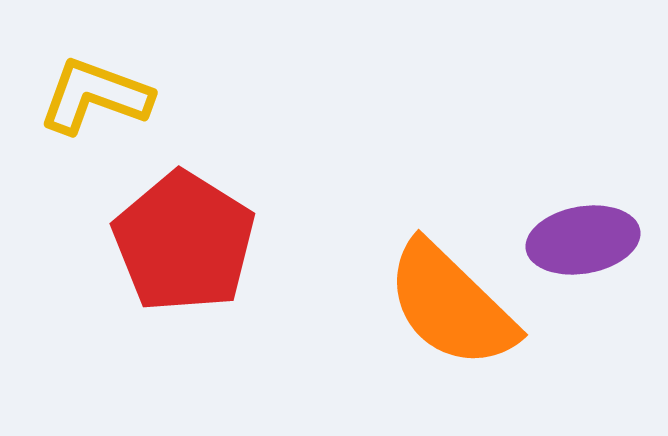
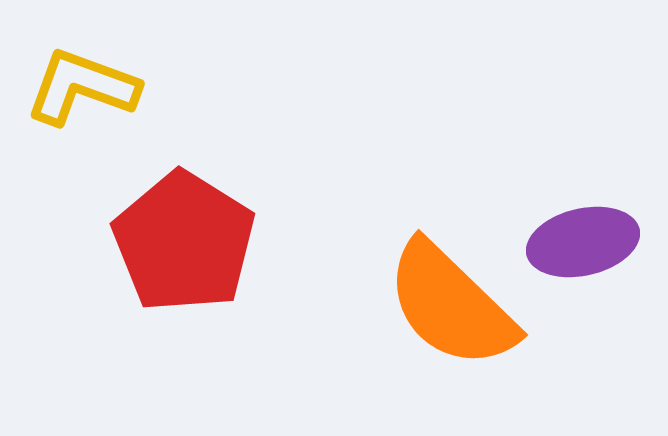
yellow L-shape: moved 13 px left, 9 px up
purple ellipse: moved 2 px down; rotated 3 degrees counterclockwise
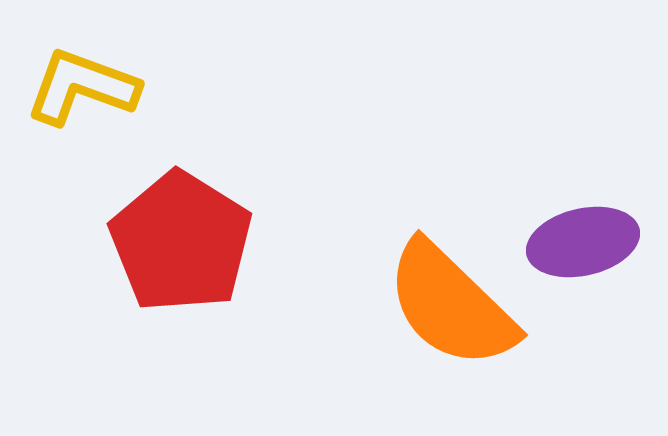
red pentagon: moved 3 px left
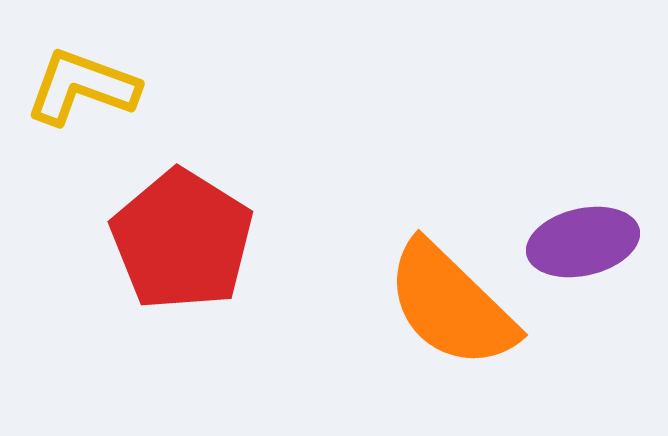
red pentagon: moved 1 px right, 2 px up
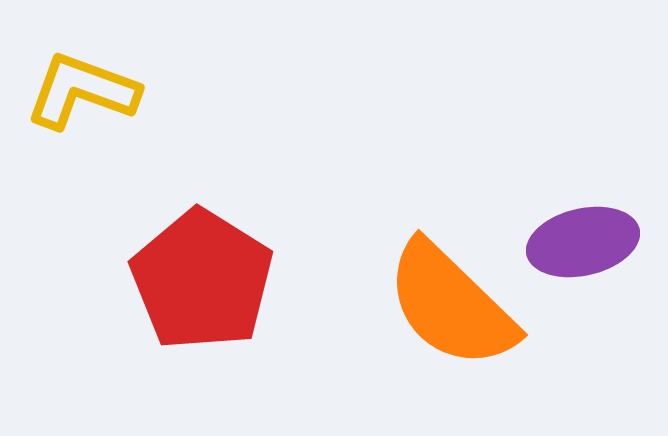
yellow L-shape: moved 4 px down
red pentagon: moved 20 px right, 40 px down
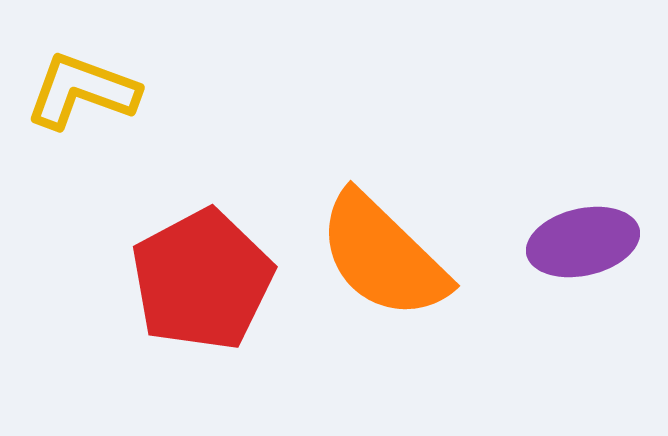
red pentagon: rotated 12 degrees clockwise
orange semicircle: moved 68 px left, 49 px up
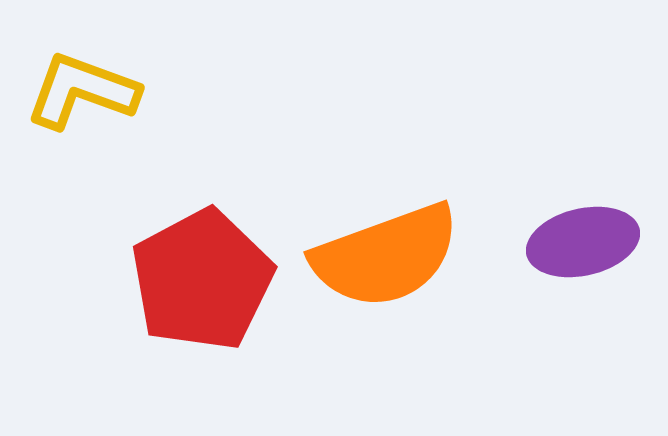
orange semicircle: moved 3 px right; rotated 64 degrees counterclockwise
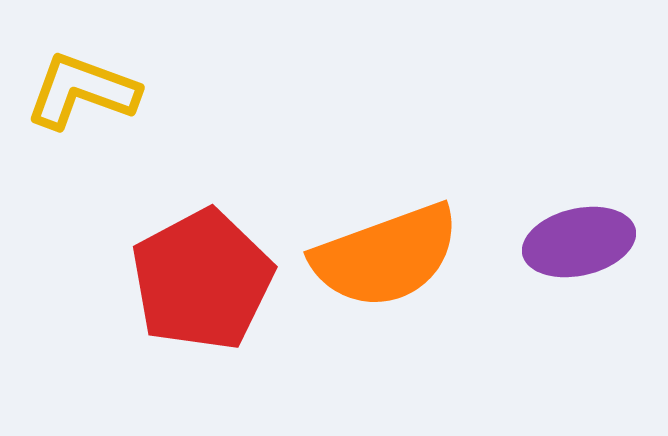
purple ellipse: moved 4 px left
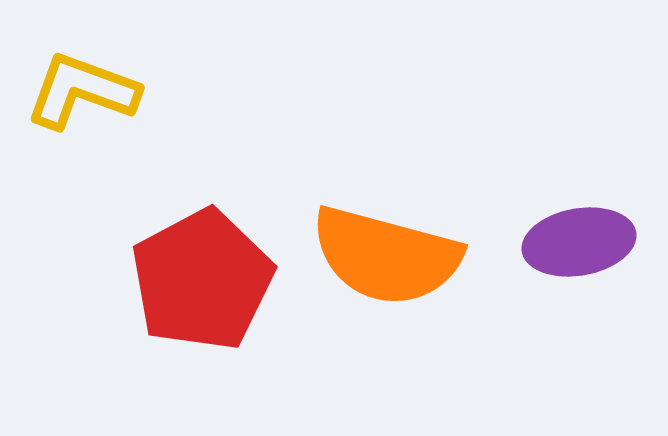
purple ellipse: rotated 3 degrees clockwise
orange semicircle: rotated 35 degrees clockwise
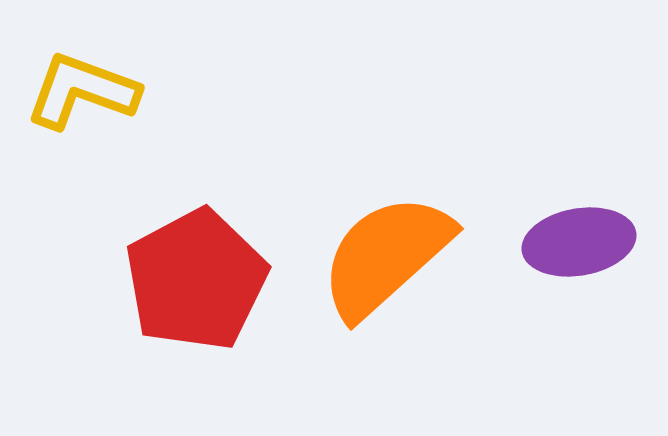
orange semicircle: rotated 123 degrees clockwise
red pentagon: moved 6 px left
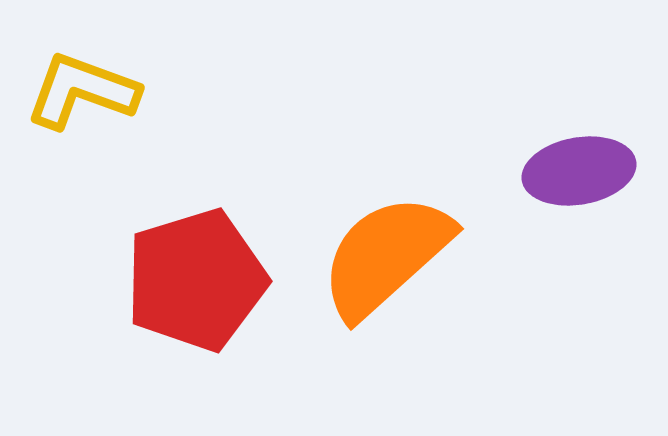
purple ellipse: moved 71 px up
red pentagon: rotated 11 degrees clockwise
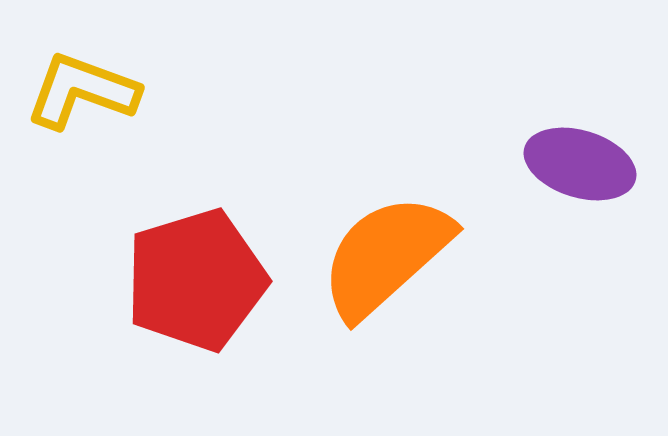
purple ellipse: moved 1 px right, 7 px up; rotated 27 degrees clockwise
